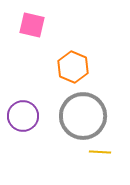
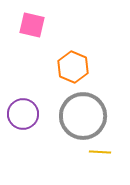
purple circle: moved 2 px up
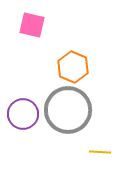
gray circle: moved 15 px left, 6 px up
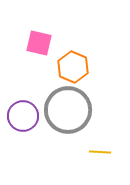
pink square: moved 7 px right, 18 px down
purple circle: moved 2 px down
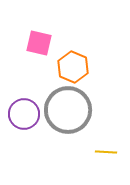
purple circle: moved 1 px right, 2 px up
yellow line: moved 6 px right
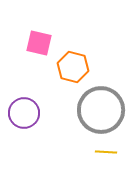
orange hexagon: rotated 8 degrees counterclockwise
gray circle: moved 33 px right
purple circle: moved 1 px up
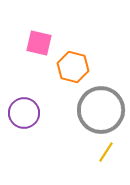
yellow line: rotated 60 degrees counterclockwise
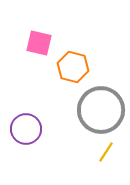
purple circle: moved 2 px right, 16 px down
